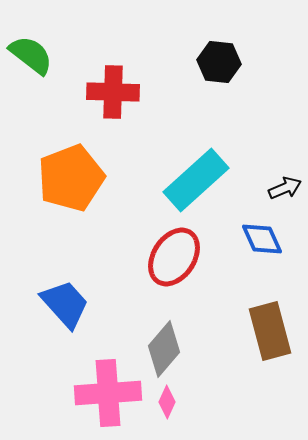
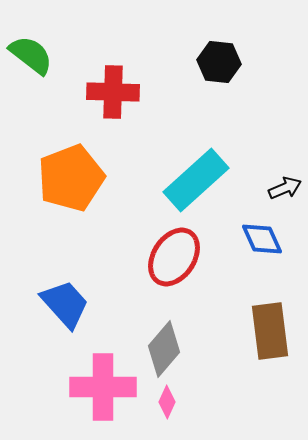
brown rectangle: rotated 8 degrees clockwise
pink cross: moved 5 px left, 6 px up; rotated 4 degrees clockwise
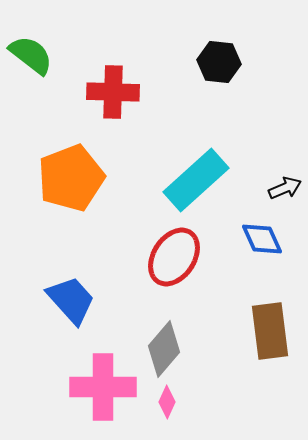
blue trapezoid: moved 6 px right, 4 px up
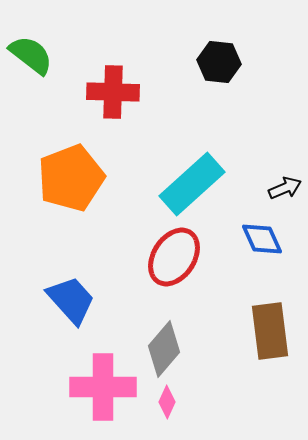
cyan rectangle: moved 4 px left, 4 px down
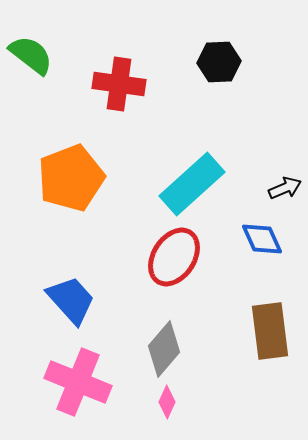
black hexagon: rotated 9 degrees counterclockwise
red cross: moved 6 px right, 8 px up; rotated 6 degrees clockwise
pink cross: moved 25 px left, 5 px up; rotated 22 degrees clockwise
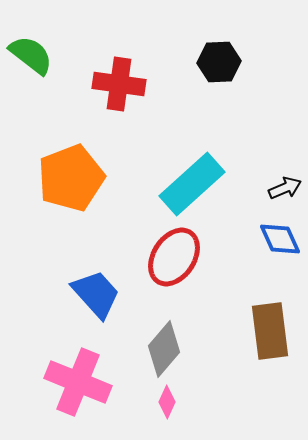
blue diamond: moved 18 px right
blue trapezoid: moved 25 px right, 6 px up
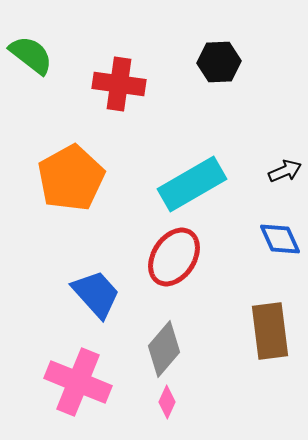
orange pentagon: rotated 8 degrees counterclockwise
cyan rectangle: rotated 12 degrees clockwise
black arrow: moved 17 px up
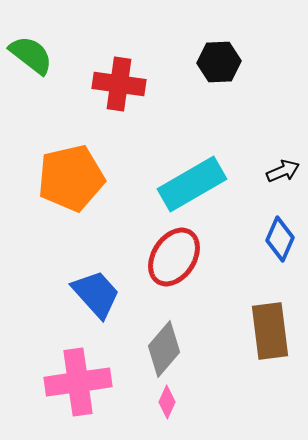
black arrow: moved 2 px left
orange pentagon: rotated 16 degrees clockwise
blue diamond: rotated 48 degrees clockwise
pink cross: rotated 30 degrees counterclockwise
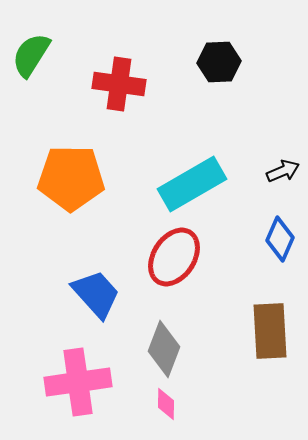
green semicircle: rotated 96 degrees counterclockwise
orange pentagon: rotated 14 degrees clockwise
brown rectangle: rotated 4 degrees clockwise
gray diamond: rotated 20 degrees counterclockwise
pink diamond: moved 1 px left, 2 px down; rotated 24 degrees counterclockwise
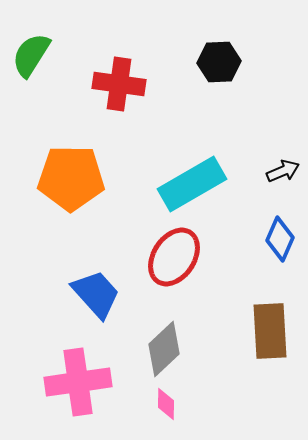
gray diamond: rotated 26 degrees clockwise
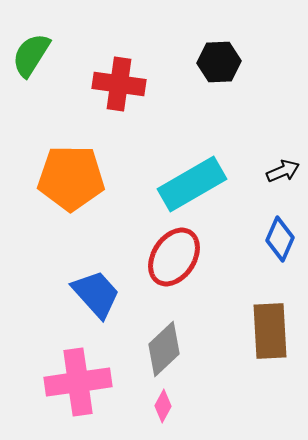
pink diamond: moved 3 px left, 2 px down; rotated 28 degrees clockwise
